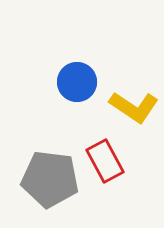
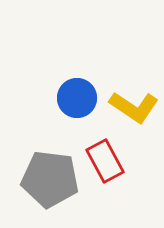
blue circle: moved 16 px down
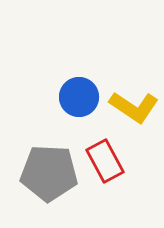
blue circle: moved 2 px right, 1 px up
gray pentagon: moved 1 px left, 6 px up; rotated 4 degrees counterclockwise
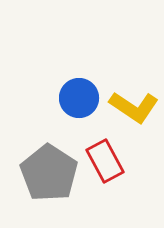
blue circle: moved 1 px down
gray pentagon: rotated 30 degrees clockwise
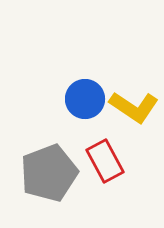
blue circle: moved 6 px right, 1 px down
gray pentagon: rotated 18 degrees clockwise
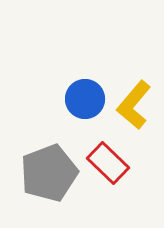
yellow L-shape: moved 2 px up; rotated 96 degrees clockwise
red rectangle: moved 3 px right, 2 px down; rotated 18 degrees counterclockwise
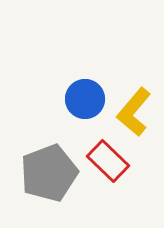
yellow L-shape: moved 7 px down
red rectangle: moved 2 px up
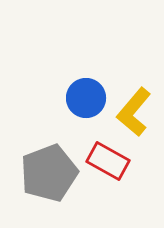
blue circle: moved 1 px right, 1 px up
red rectangle: rotated 15 degrees counterclockwise
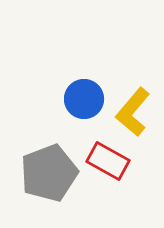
blue circle: moved 2 px left, 1 px down
yellow L-shape: moved 1 px left
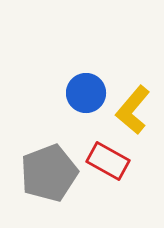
blue circle: moved 2 px right, 6 px up
yellow L-shape: moved 2 px up
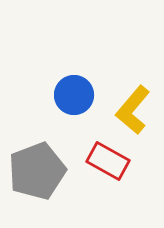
blue circle: moved 12 px left, 2 px down
gray pentagon: moved 12 px left, 2 px up
